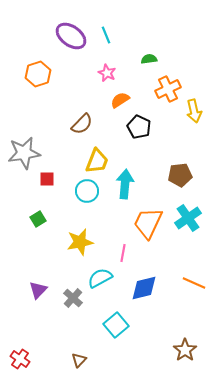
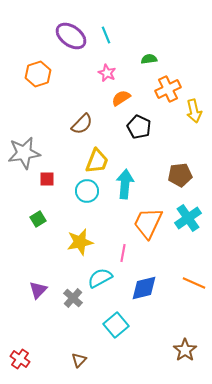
orange semicircle: moved 1 px right, 2 px up
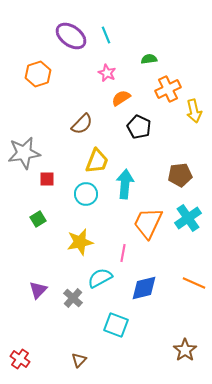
cyan circle: moved 1 px left, 3 px down
cyan square: rotated 30 degrees counterclockwise
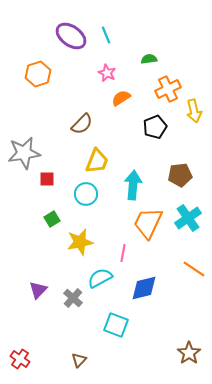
black pentagon: moved 16 px right; rotated 25 degrees clockwise
cyan arrow: moved 8 px right, 1 px down
green square: moved 14 px right
orange line: moved 14 px up; rotated 10 degrees clockwise
brown star: moved 4 px right, 3 px down
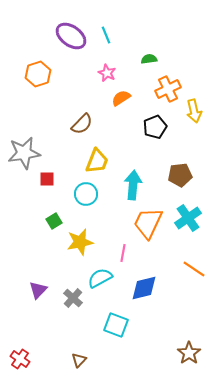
green square: moved 2 px right, 2 px down
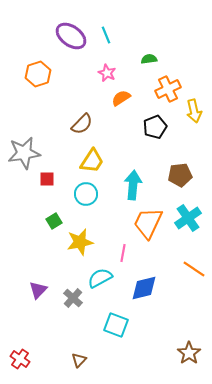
yellow trapezoid: moved 5 px left; rotated 12 degrees clockwise
